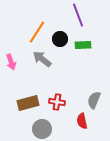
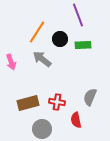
gray semicircle: moved 4 px left, 3 px up
red semicircle: moved 6 px left, 1 px up
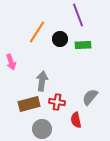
gray arrow: moved 22 px down; rotated 60 degrees clockwise
gray semicircle: rotated 18 degrees clockwise
brown rectangle: moved 1 px right, 1 px down
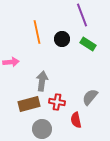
purple line: moved 4 px right
orange line: rotated 45 degrees counterclockwise
black circle: moved 2 px right
green rectangle: moved 5 px right, 1 px up; rotated 35 degrees clockwise
pink arrow: rotated 77 degrees counterclockwise
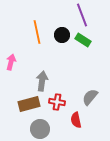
black circle: moved 4 px up
green rectangle: moved 5 px left, 4 px up
pink arrow: rotated 70 degrees counterclockwise
gray circle: moved 2 px left
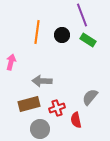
orange line: rotated 20 degrees clockwise
green rectangle: moved 5 px right
gray arrow: rotated 96 degrees counterclockwise
red cross: moved 6 px down; rotated 28 degrees counterclockwise
